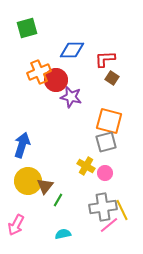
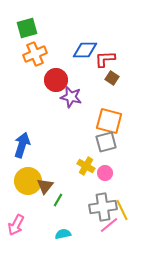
blue diamond: moved 13 px right
orange cross: moved 4 px left, 18 px up
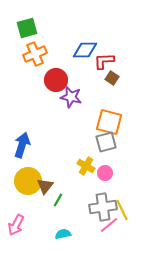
red L-shape: moved 1 px left, 2 px down
orange square: moved 1 px down
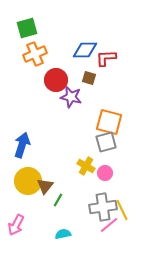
red L-shape: moved 2 px right, 3 px up
brown square: moved 23 px left; rotated 16 degrees counterclockwise
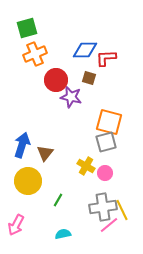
brown triangle: moved 33 px up
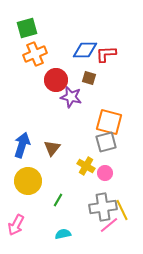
red L-shape: moved 4 px up
brown triangle: moved 7 px right, 5 px up
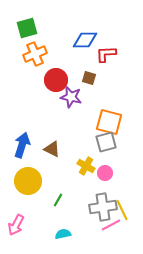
blue diamond: moved 10 px up
brown triangle: moved 1 px down; rotated 42 degrees counterclockwise
pink line: moved 2 px right; rotated 12 degrees clockwise
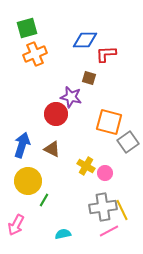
red circle: moved 34 px down
gray square: moved 22 px right; rotated 20 degrees counterclockwise
green line: moved 14 px left
pink line: moved 2 px left, 6 px down
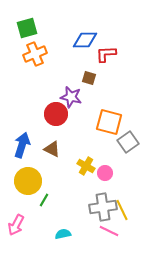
pink line: rotated 54 degrees clockwise
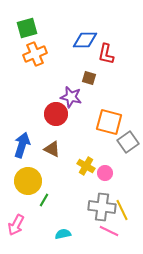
red L-shape: rotated 75 degrees counterclockwise
gray cross: moved 1 px left; rotated 16 degrees clockwise
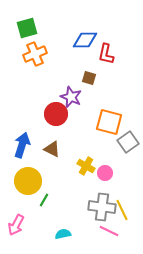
purple star: rotated 10 degrees clockwise
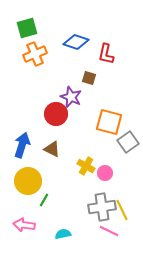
blue diamond: moved 9 px left, 2 px down; rotated 20 degrees clockwise
gray cross: rotated 16 degrees counterclockwise
pink arrow: moved 8 px right; rotated 70 degrees clockwise
